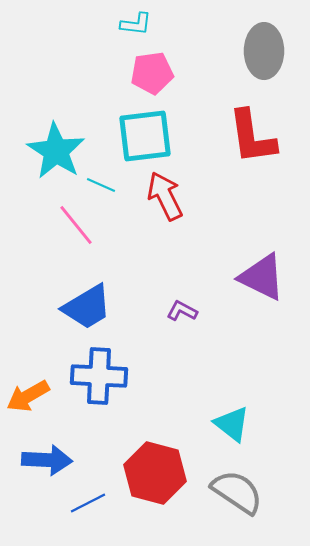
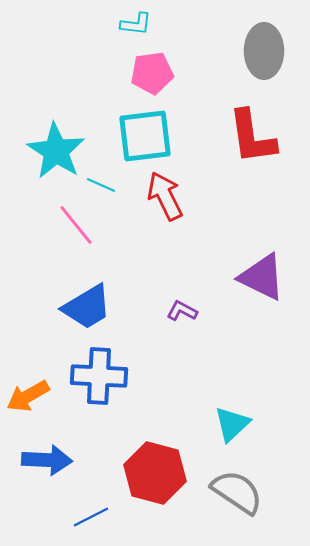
cyan triangle: rotated 39 degrees clockwise
blue line: moved 3 px right, 14 px down
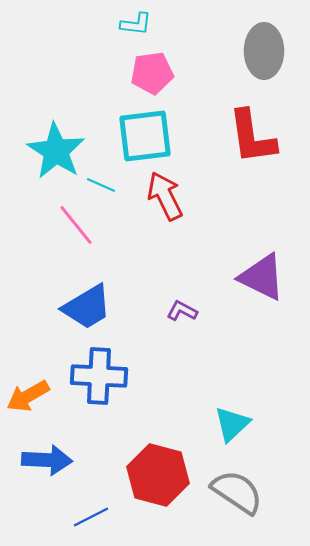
red hexagon: moved 3 px right, 2 px down
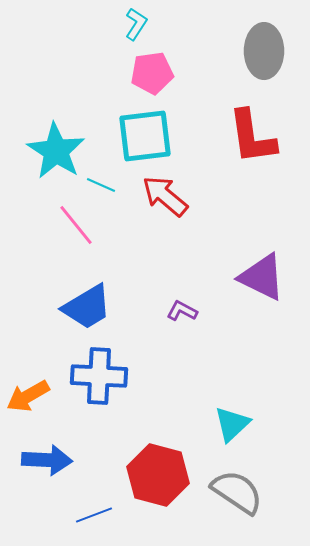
cyan L-shape: rotated 64 degrees counterclockwise
red arrow: rotated 24 degrees counterclockwise
blue line: moved 3 px right, 2 px up; rotated 6 degrees clockwise
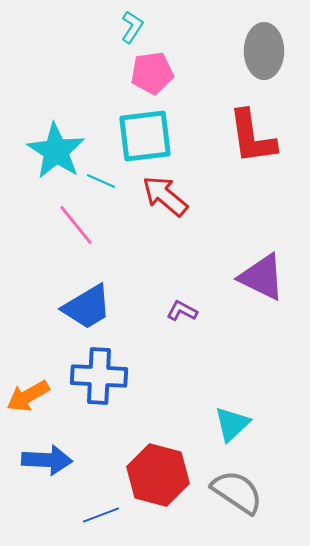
cyan L-shape: moved 4 px left, 3 px down
cyan line: moved 4 px up
blue line: moved 7 px right
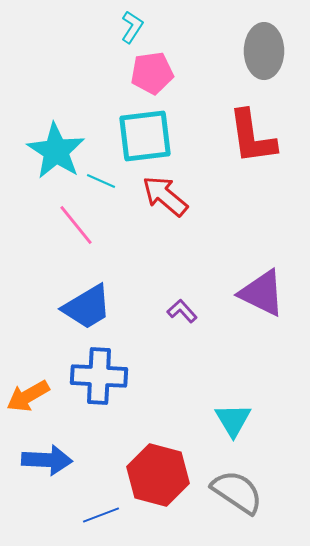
purple triangle: moved 16 px down
purple L-shape: rotated 20 degrees clockwise
cyan triangle: moved 1 px right, 4 px up; rotated 18 degrees counterclockwise
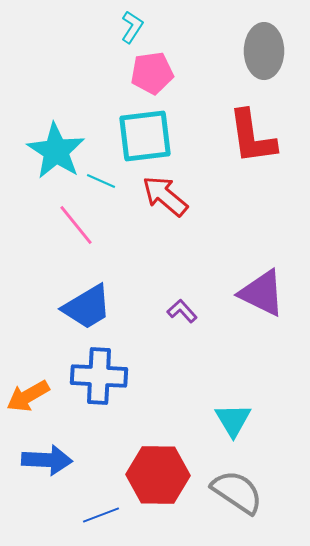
red hexagon: rotated 14 degrees counterclockwise
